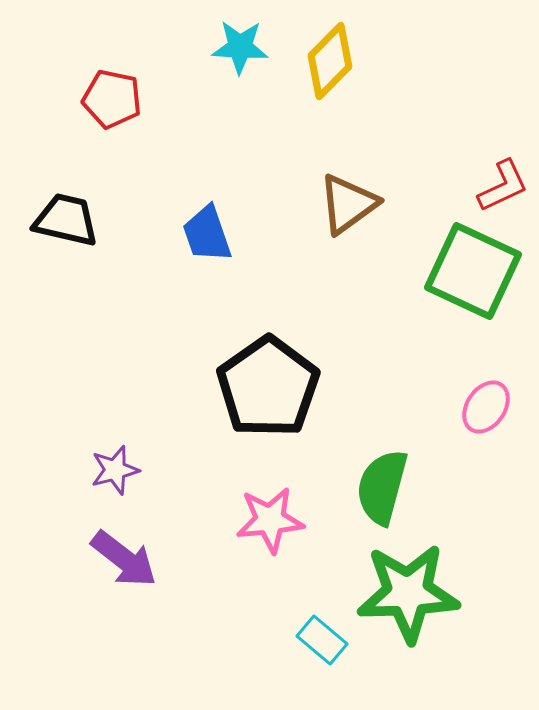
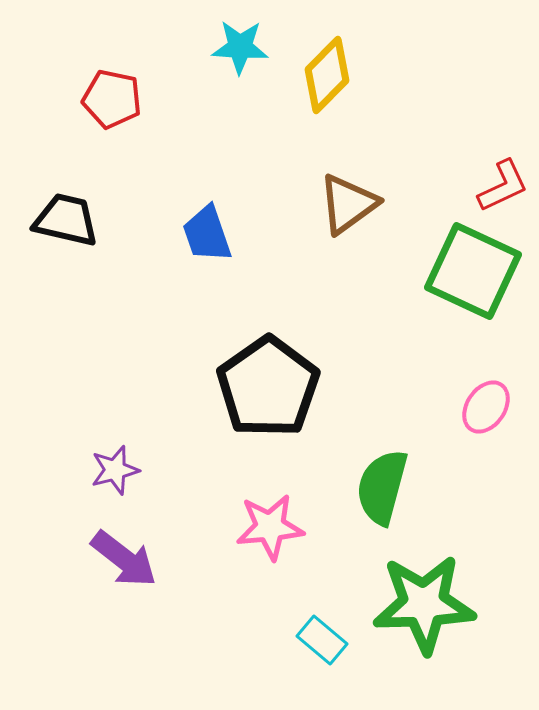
yellow diamond: moved 3 px left, 14 px down
pink star: moved 7 px down
green star: moved 16 px right, 11 px down
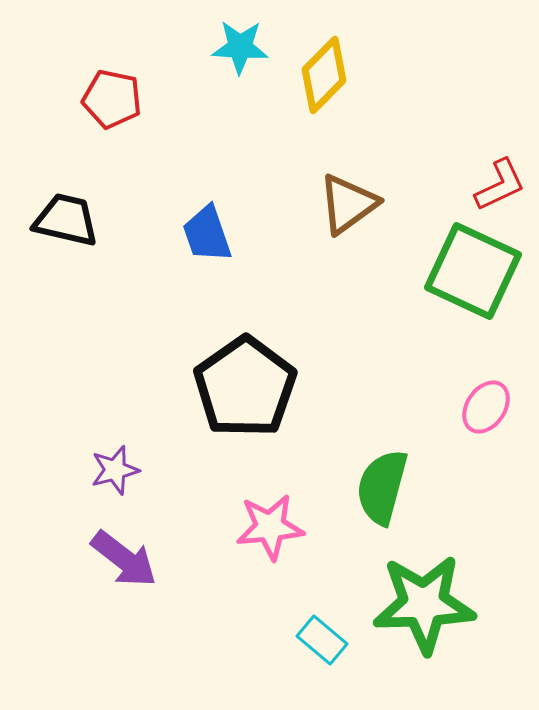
yellow diamond: moved 3 px left
red L-shape: moved 3 px left, 1 px up
black pentagon: moved 23 px left
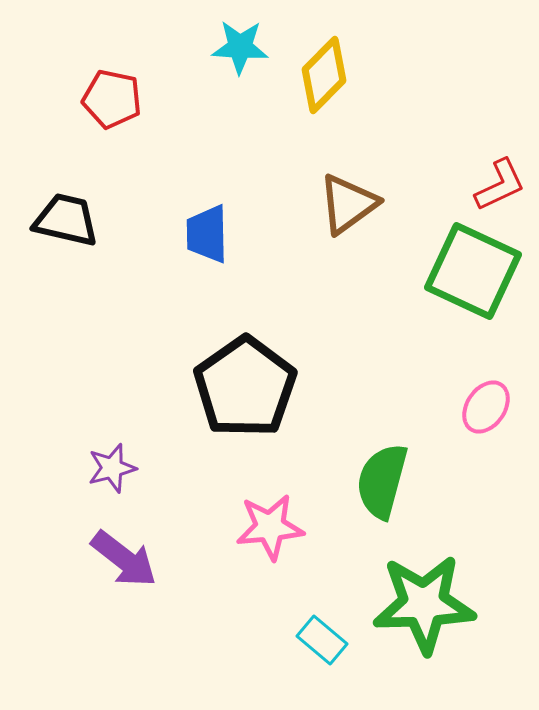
blue trapezoid: rotated 18 degrees clockwise
purple star: moved 3 px left, 2 px up
green semicircle: moved 6 px up
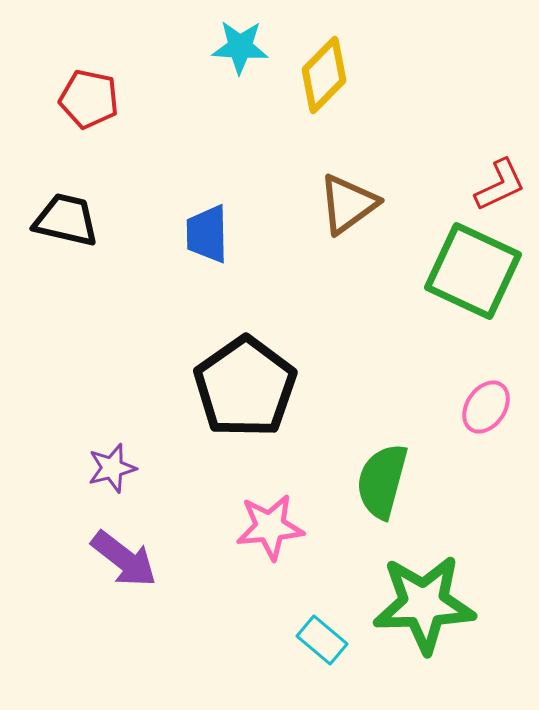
red pentagon: moved 23 px left
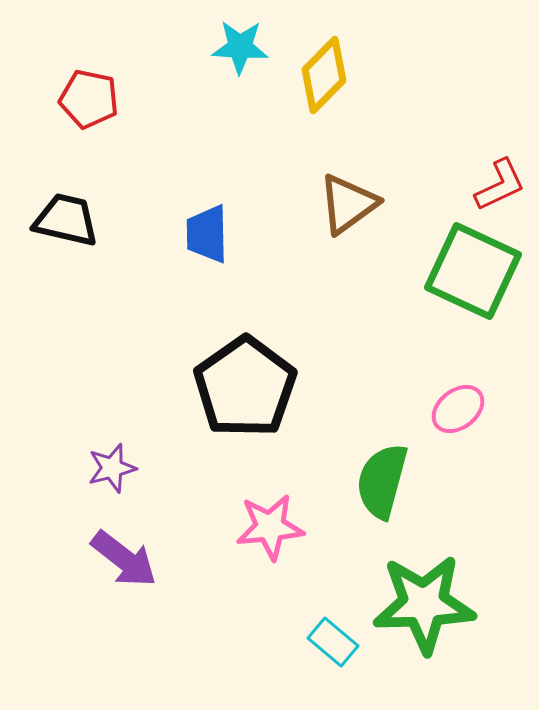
pink ellipse: moved 28 px left, 2 px down; rotated 18 degrees clockwise
cyan rectangle: moved 11 px right, 2 px down
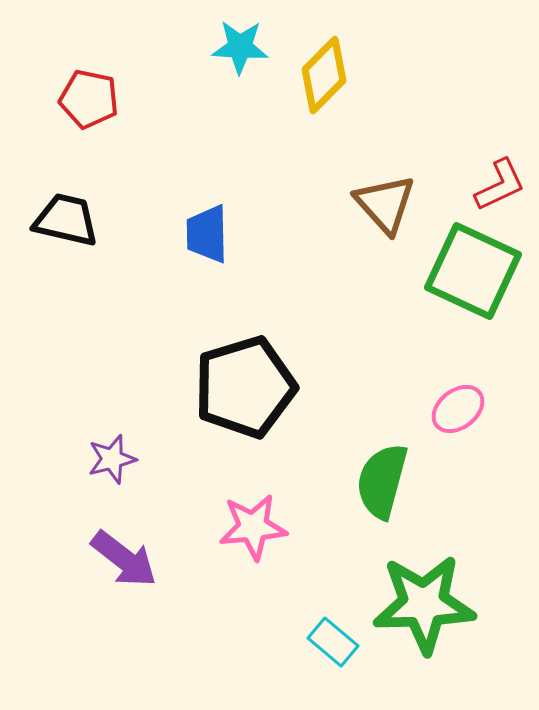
brown triangle: moved 37 px right; rotated 36 degrees counterclockwise
black pentagon: rotated 18 degrees clockwise
purple star: moved 9 px up
pink star: moved 17 px left
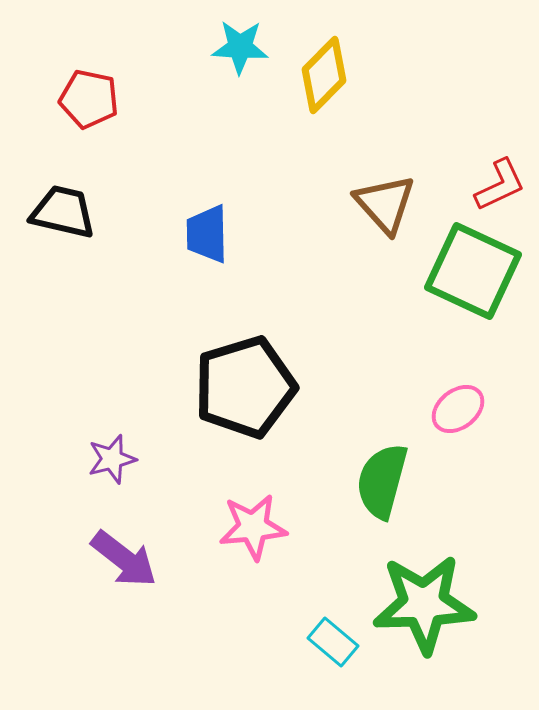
black trapezoid: moved 3 px left, 8 px up
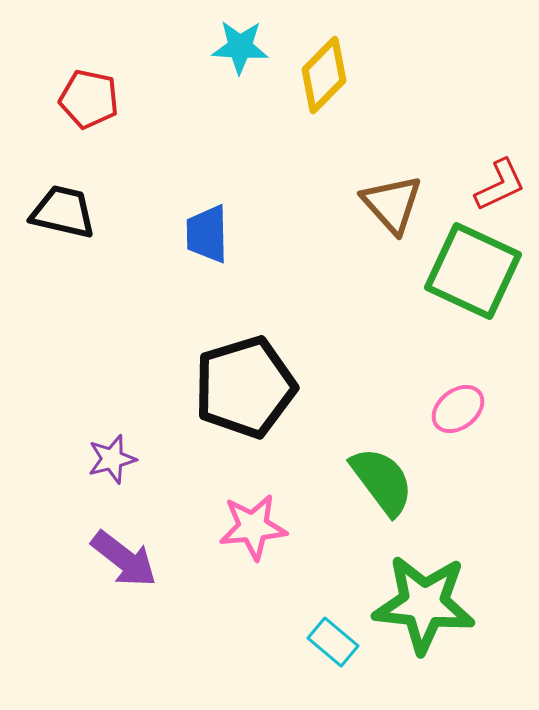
brown triangle: moved 7 px right
green semicircle: rotated 128 degrees clockwise
green star: rotated 8 degrees clockwise
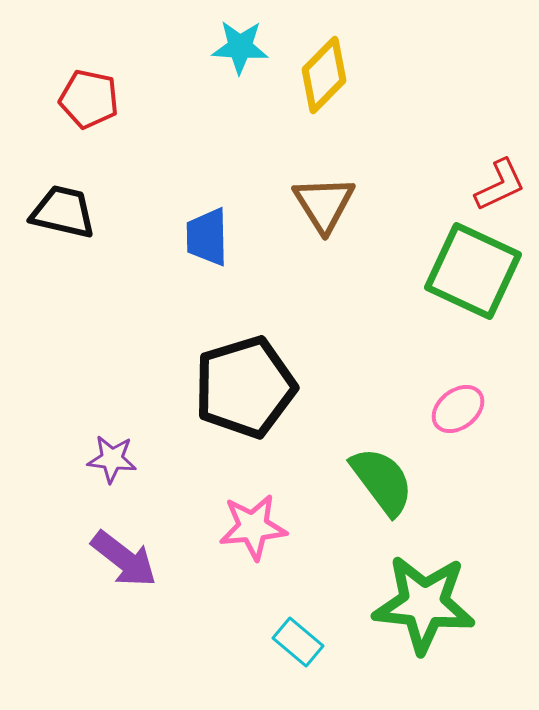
brown triangle: moved 68 px left; rotated 10 degrees clockwise
blue trapezoid: moved 3 px down
purple star: rotated 21 degrees clockwise
cyan rectangle: moved 35 px left
